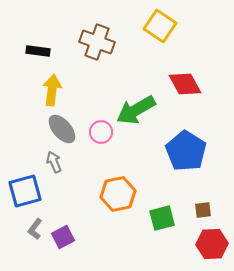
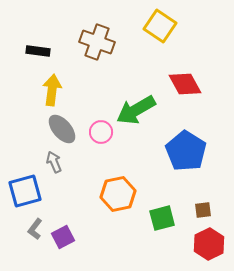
red hexagon: moved 3 px left; rotated 24 degrees counterclockwise
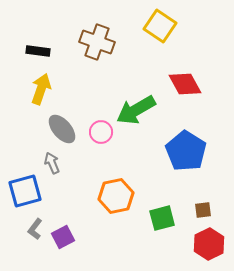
yellow arrow: moved 11 px left, 1 px up; rotated 12 degrees clockwise
gray arrow: moved 2 px left, 1 px down
orange hexagon: moved 2 px left, 2 px down
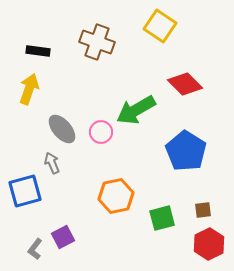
red diamond: rotated 16 degrees counterclockwise
yellow arrow: moved 12 px left
gray L-shape: moved 20 px down
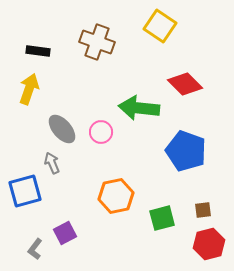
green arrow: moved 3 px right, 2 px up; rotated 36 degrees clockwise
blue pentagon: rotated 12 degrees counterclockwise
purple square: moved 2 px right, 4 px up
red hexagon: rotated 12 degrees clockwise
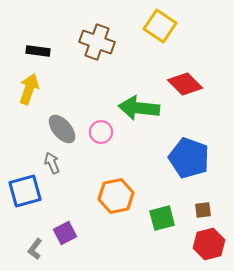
blue pentagon: moved 3 px right, 7 px down
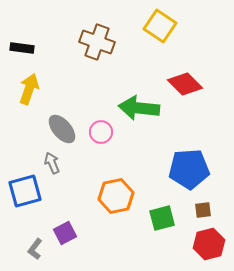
black rectangle: moved 16 px left, 3 px up
blue pentagon: moved 11 px down; rotated 24 degrees counterclockwise
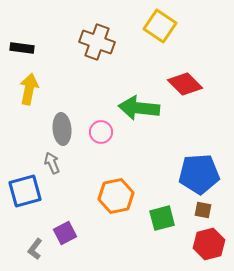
yellow arrow: rotated 8 degrees counterclockwise
gray ellipse: rotated 36 degrees clockwise
blue pentagon: moved 10 px right, 5 px down
brown square: rotated 18 degrees clockwise
